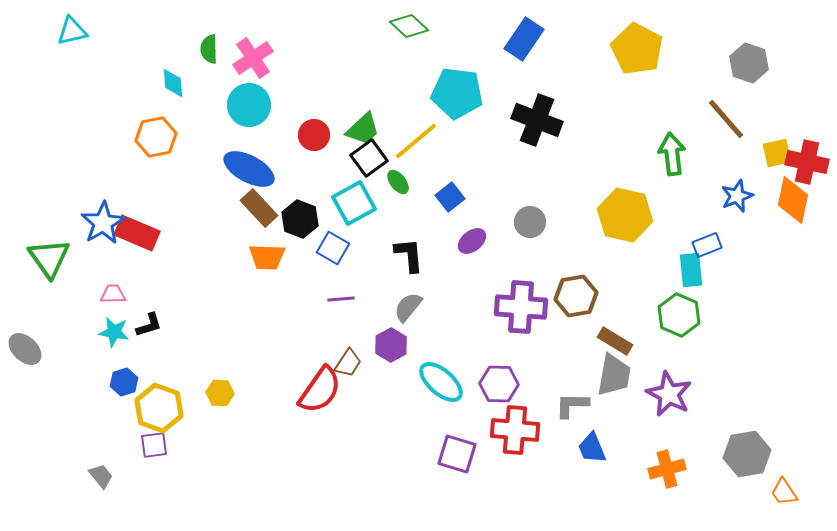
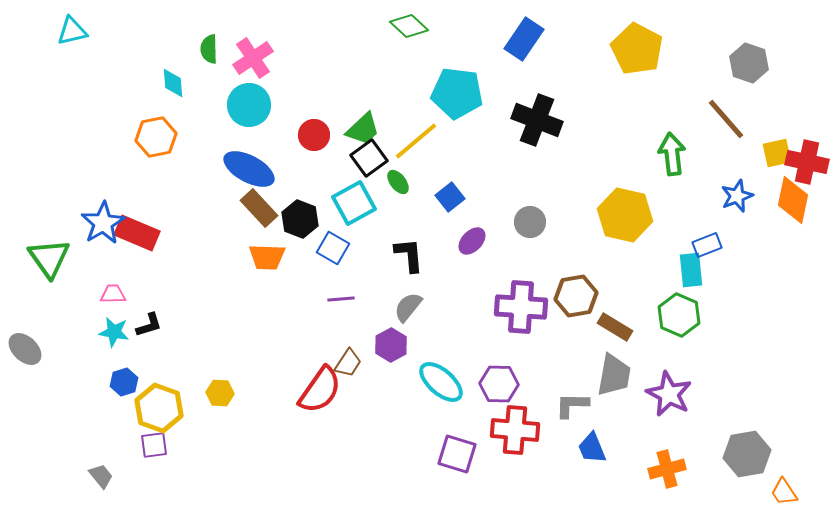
purple ellipse at (472, 241): rotated 8 degrees counterclockwise
brown rectangle at (615, 341): moved 14 px up
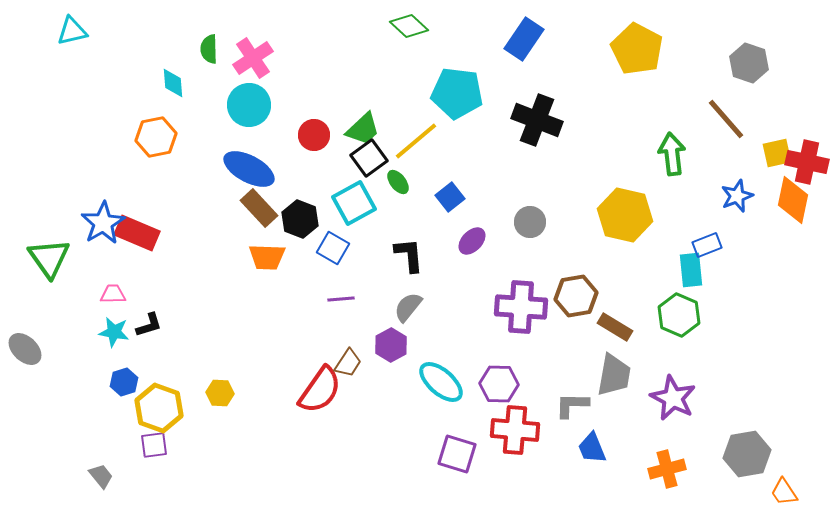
purple star at (669, 394): moved 4 px right, 4 px down
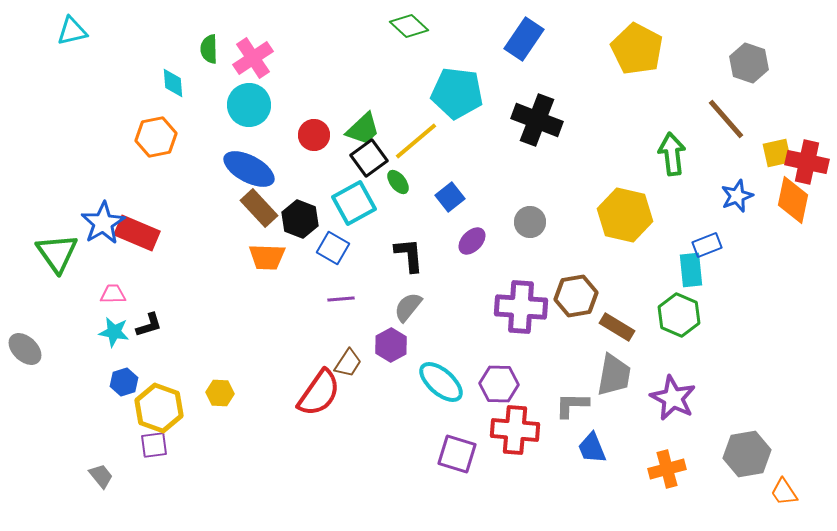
green triangle at (49, 258): moved 8 px right, 5 px up
brown rectangle at (615, 327): moved 2 px right
red semicircle at (320, 390): moved 1 px left, 3 px down
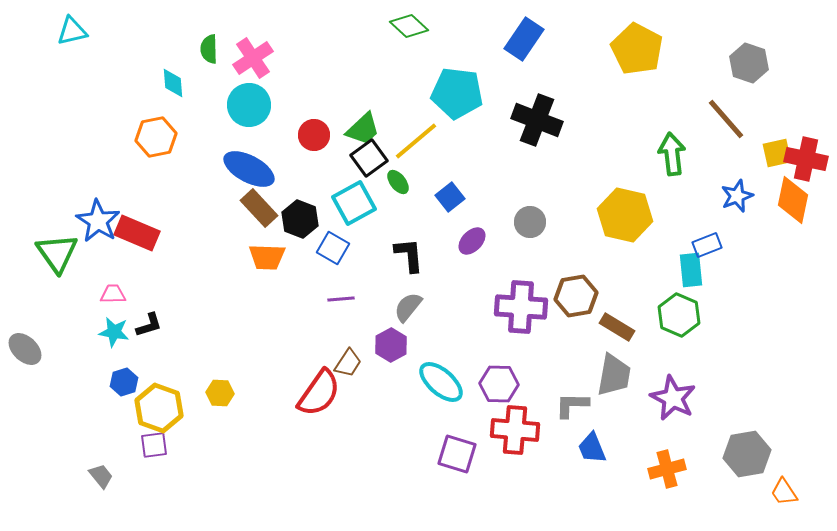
red cross at (807, 162): moved 1 px left, 3 px up
blue star at (103, 223): moved 5 px left, 2 px up; rotated 9 degrees counterclockwise
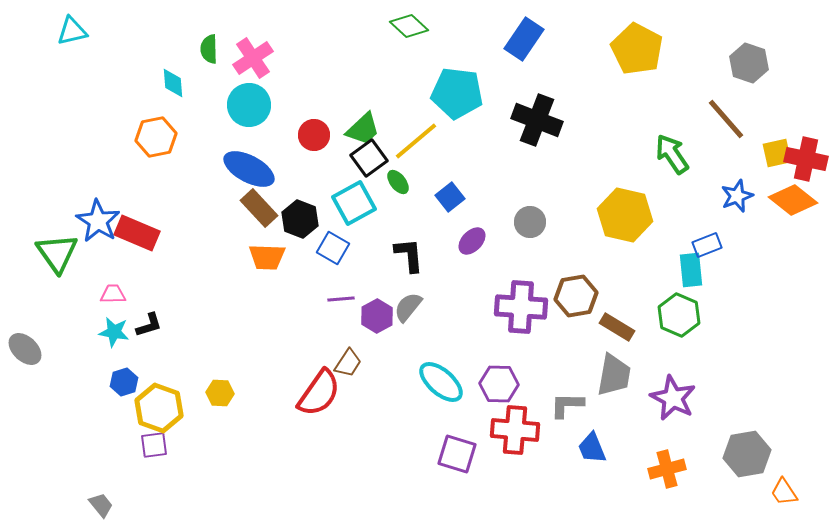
green arrow at (672, 154): rotated 27 degrees counterclockwise
orange diamond at (793, 200): rotated 63 degrees counterclockwise
purple hexagon at (391, 345): moved 14 px left, 29 px up
gray L-shape at (572, 405): moved 5 px left
gray trapezoid at (101, 476): moved 29 px down
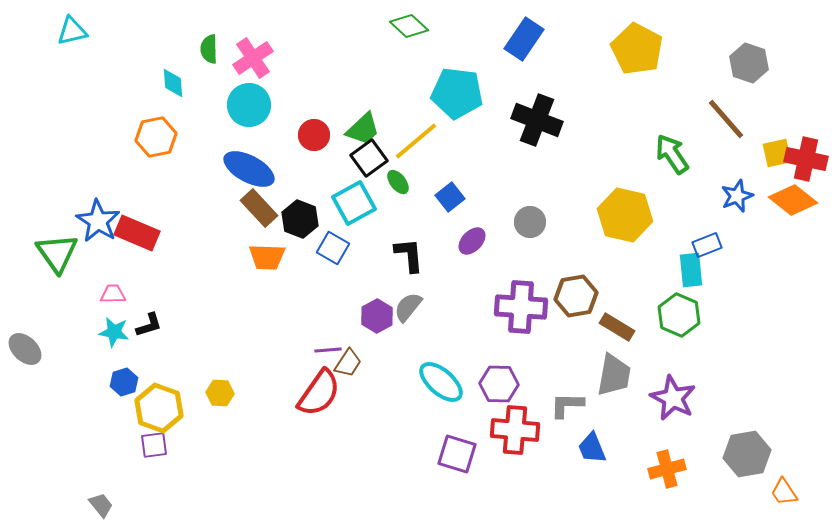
purple line at (341, 299): moved 13 px left, 51 px down
